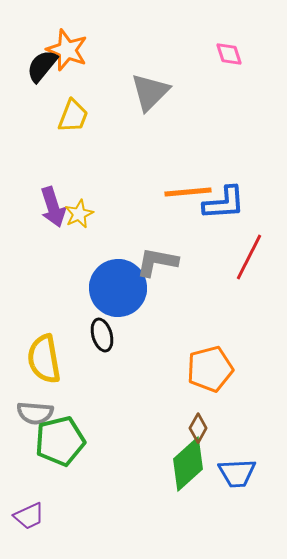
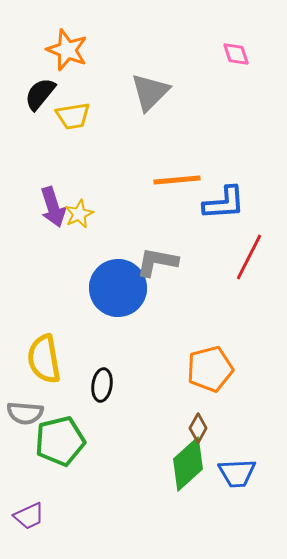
pink diamond: moved 7 px right
black semicircle: moved 2 px left, 28 px down
yellow trapezoid: rotated 60 degrees clockwise
orange line: moved 11 px left, 12 px up
black ellipse: moved 50 px down; rotated 24 degrees clockwise
gray semicircle: moved 10 px left
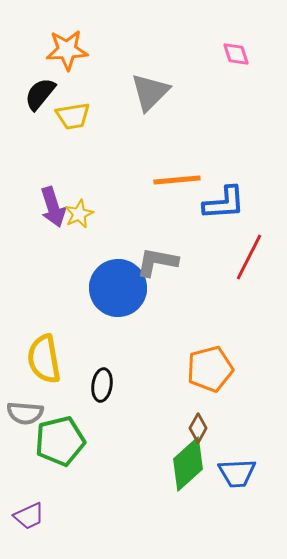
orange star: rotated 24 degrees counterclockwise
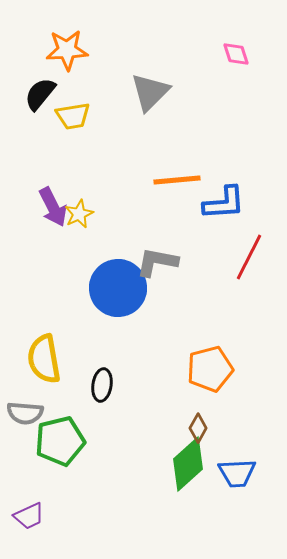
purple arrow: rotated 9 degrees counterclockwise
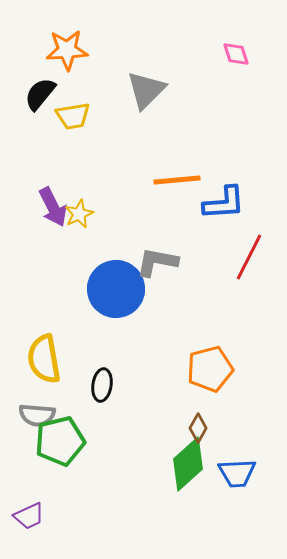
gray triangle: moved 4 px left, 2 px up
blue circle: moved 2 px left, 1 px down
gray semicircle: moved 12 px right, 2 px down
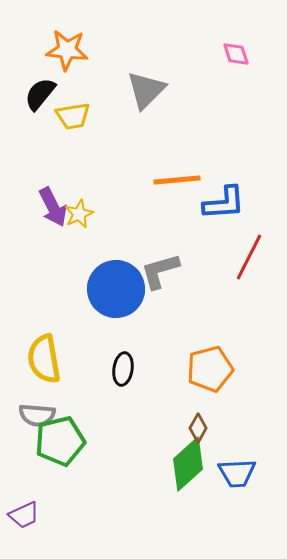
orange star: rotated 9 degrees clockwise
gray L-shape: moved 3 px right, 9 px down; rotated 27 degrees counterclockwise
black ellipse: moved 21 px right, 16 px up
purple trapezoid: moved 5 px left, 1 px up
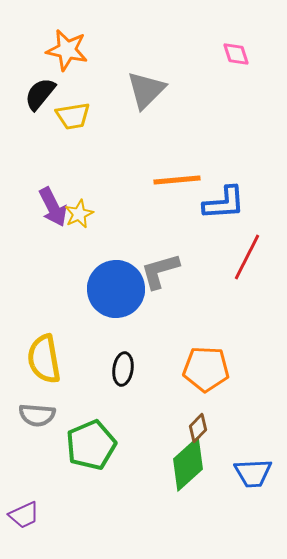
orange star: rotated 6 degrees clockwise
red line: moved 2 px left
orange pentagon: moved 4 px left; rotated 18 degrees clockwise
brown diamond: rotated 16 degrees clockwise
green pentagon: moved 31 px right, 4 px down; rotated 9 degrees counterclockwise
blue trapezoid: moved 16 px right
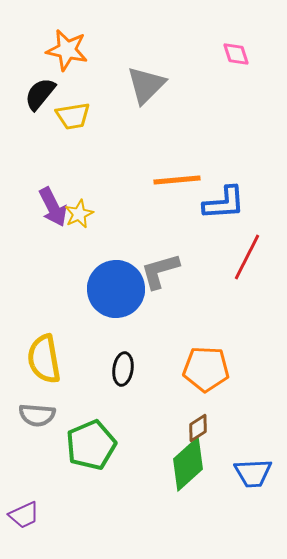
gray triangle: moved 5 px up
brown diamond: rotated 12 degrees clockwise
